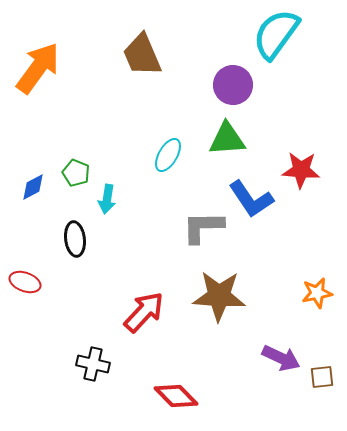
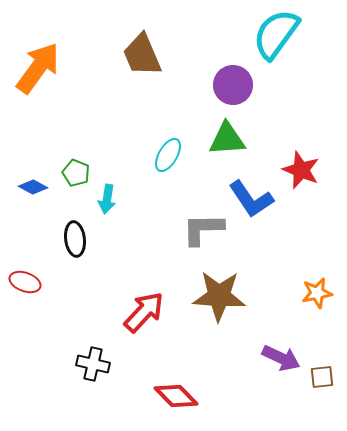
red star: rotated 18 degrees clockwise
blue diamond: rotated 56 degrees clockwise
gray L-shape: moved 2 px down
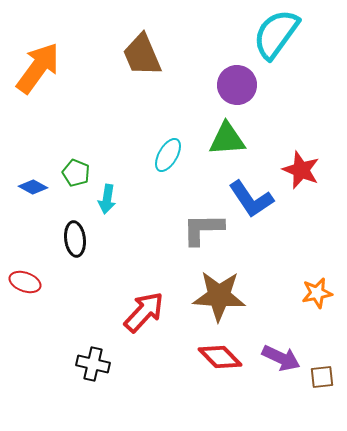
purple circle: moved 4 px right
red diamond: moved 44 px right, 39 px up
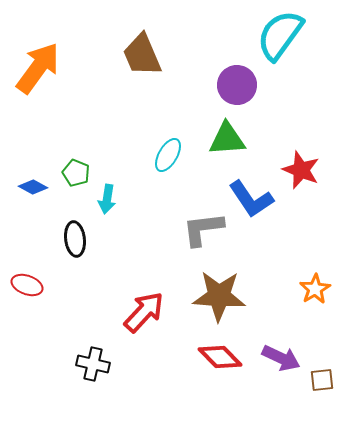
cyan semicircle: moved 4 px right, 1 px down
gray L-shape: rotated 6 degrees counterclockwise
red ellipse: moved 2 px right, 3 px down
orange star: moved 2 px left, 4 px up; rotated 20 degrees counterclockwise
brown square: moved 3 px down
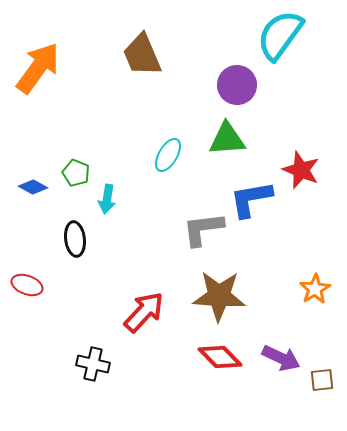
blue L-shape: rotated 114 degrees clockwise
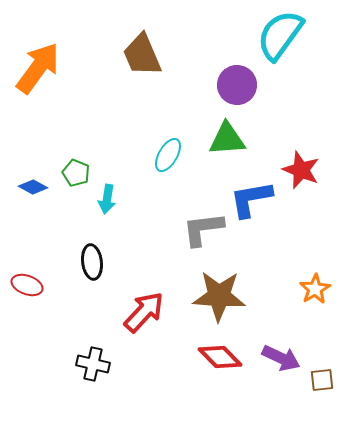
black ellipse: moved 17 px right, 23 px down
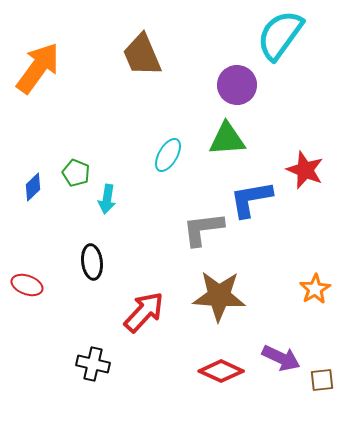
red star: moved 4 px right
blue diamond: rotated 72 degrees counterclockwise
red diamond: moved 1 px right, 14 px down; rotated 21 degrees counterclockwise
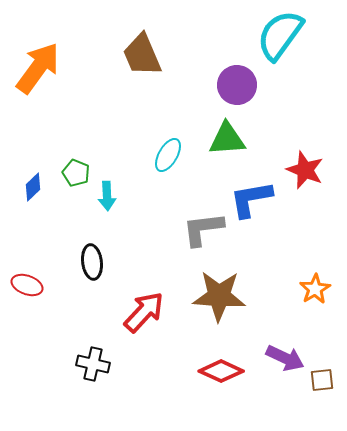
cyan arrow: moved 3 px up; rotated 12 degrees counterclockwise
purple arrow: moved 4 px right
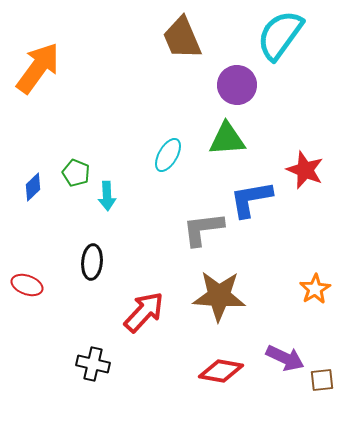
brown trapezoid: moved 40 px right, 17 px up
black ellipse: rotated 12 degrees clockwise
red diamond: rotated 15 degrees counterclockwise
